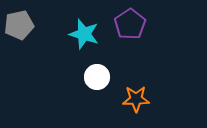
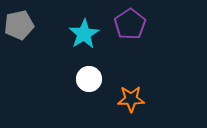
cyan star: rotated 24 degrees clockwise
white circle: moved 8 px left, 2 px down
orange star: moved 5 px left
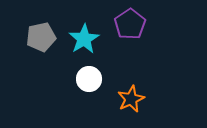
gray pentagon: moved 22 px right, 12 px down
cyan star: moved 5 px down
orange star: rotated 24 degrees counterclockwise
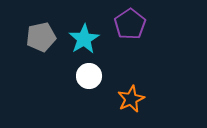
white circle: moved 3 px up
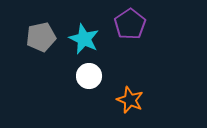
cyan star: rotated 16 degrees counterclockwise
orange star: moved 1 px left, 1 px down; rotated 24 degrees counterclockwise
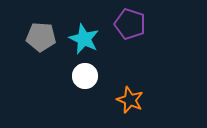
purple pentagon: rotated 20 degrees counterclockwise
gray pentagon: rotated 16 degrees clockwise
white circle: moved 4 px left
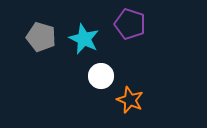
gray pentagon: rotated 12 degrees clockwise
white circle: moved 16 px right
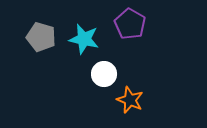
purple pentagon: rotated 12 degrees clockwise
cyan star: rotated 12 degrees counterclockwise
white circle: moved 3 px right, 2 px up
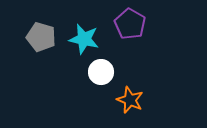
white circle: moved 3 px left, 2 px up
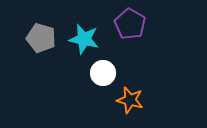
gray pentagon: moved 1 px down
white circle: moved 2 px right, 1 px down
orange star: rotated 8 degrees counterclockwise
